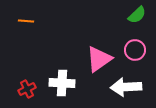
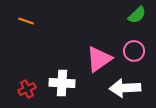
orange line: rotated 14 degrees clockwise
pink circle: moved 1 px left, 1 px down
white arrow: moved 1 px left, 1 px down
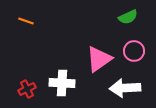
green semicircle: moved 9 px left, 2 px down; rotated 18 degrees clockwise
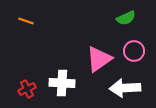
green semicircle: moved 2 px left, 1 px down
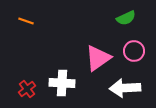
pink triangle: moved 1 px left, 1 px up
red cross: rotated 12 degrees counterclockwise
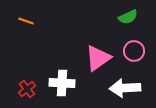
green semicircle: moved 2 px right, 1 px up
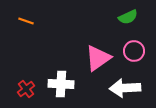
white cross: moved 1 px left, 1 px down
red cross: moved 1 px left
